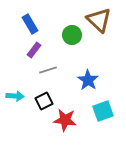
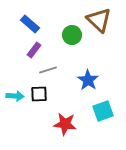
blue rectangle: rotated 18 degrees counterclockwise
black square: moved 5 px left, 7 px up; rotated 24 degrees clockwise
red star: moved 4 px down
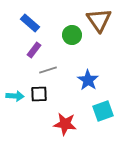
brown triangle: rotated 12 degrees clockwise
blue rectangle: moved 1 px up
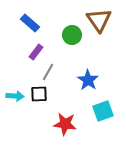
purple rectangle: moved 2 px right, 2 px down
gray line: moved 2 px down; rotated 42 degrees counterclockwise
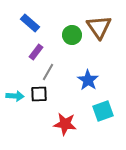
brown triangle: moved 7 px down
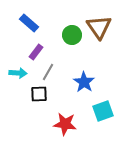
blue rectangle: moved 1 px left
blue star: moved 4 px left, 2 px down
cyan arrow: moved 3 px right, 23 px up
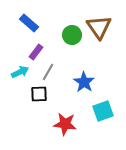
cyan arrow: moved 2 px right, 1 px up; rotated 30 degrees counterclockwise
